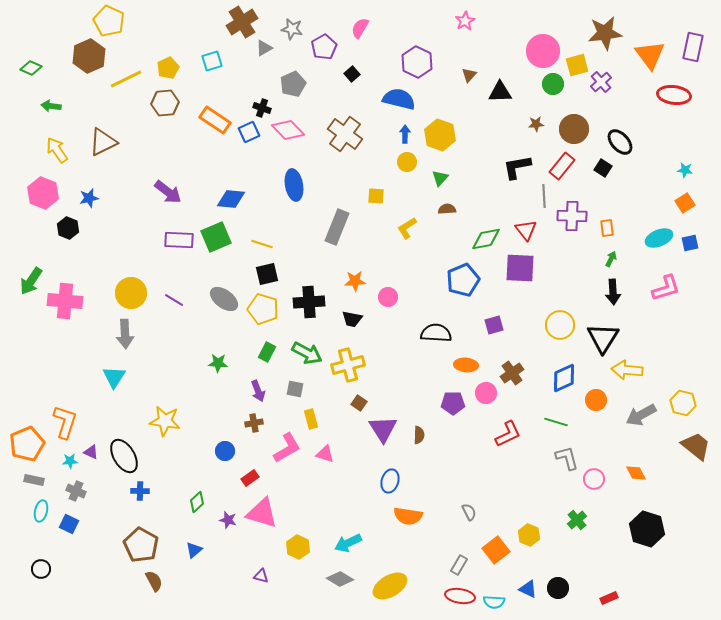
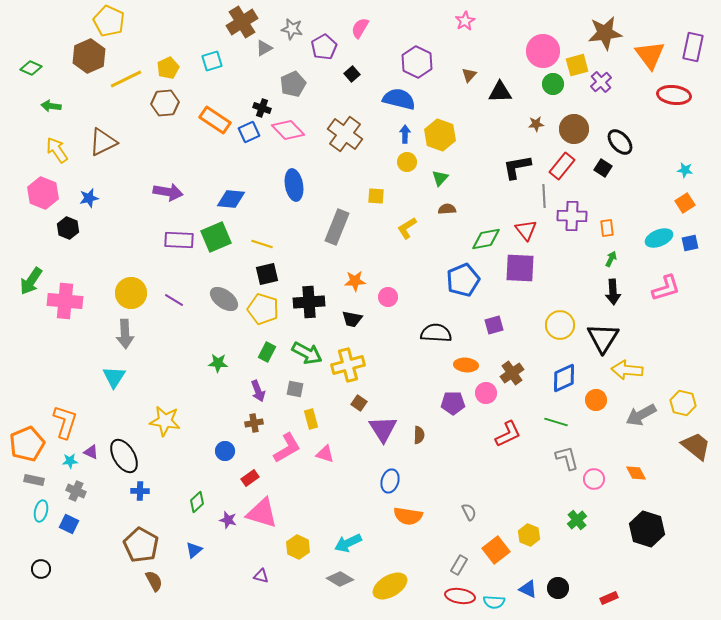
purple arrow at (168, 192): rotated 28 degrees counterclockwise
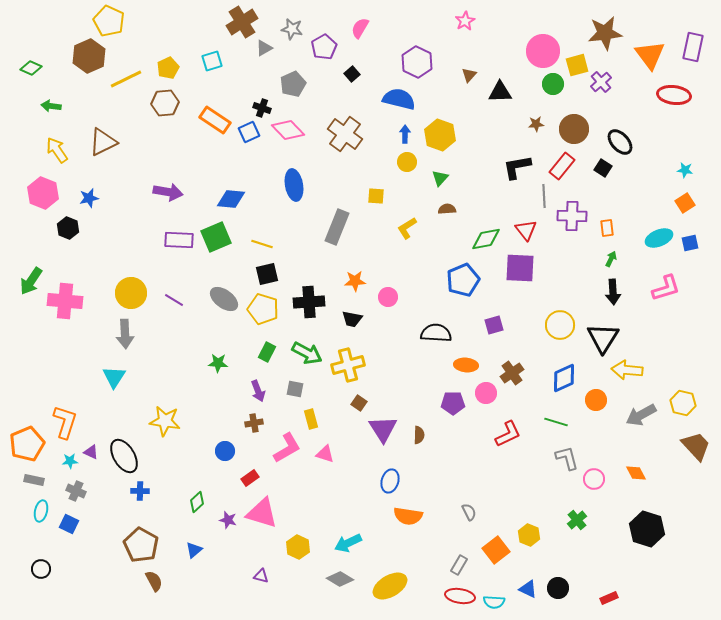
brown trapezoid at (696, 446): rotated 8 degrees clockwise
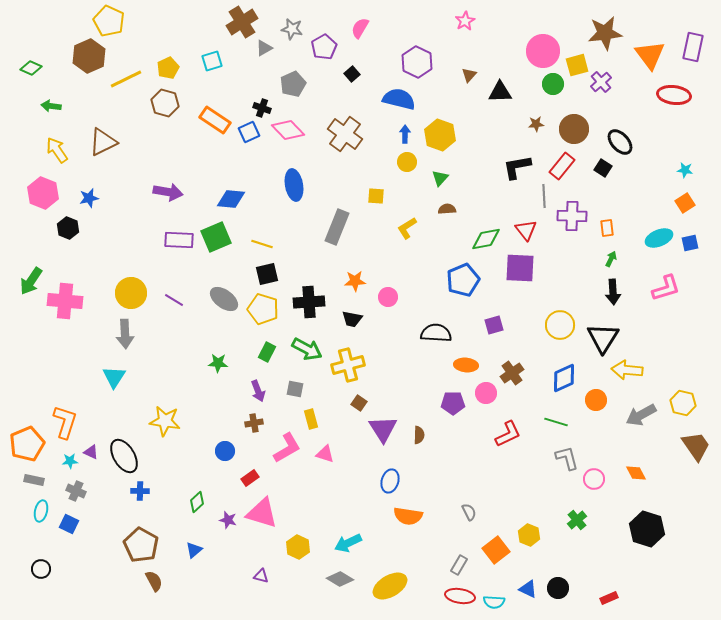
brown hexagon at (165, 103): rotated 20 degrees clockwise
green arrow at (307, 353): moved 4 px up
brown trapezoid at (696, 446): rotated 8 degrees clockwise
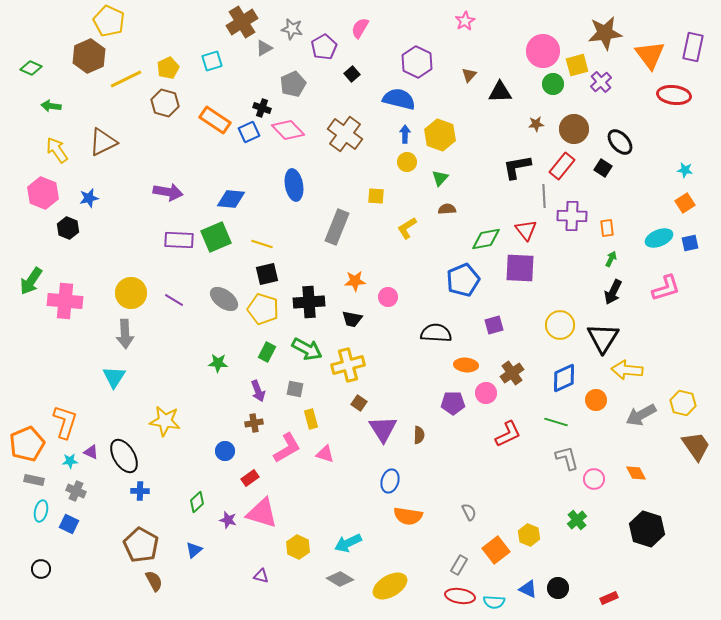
black arrow at (613, 292): rotated 30 degrees clockwise
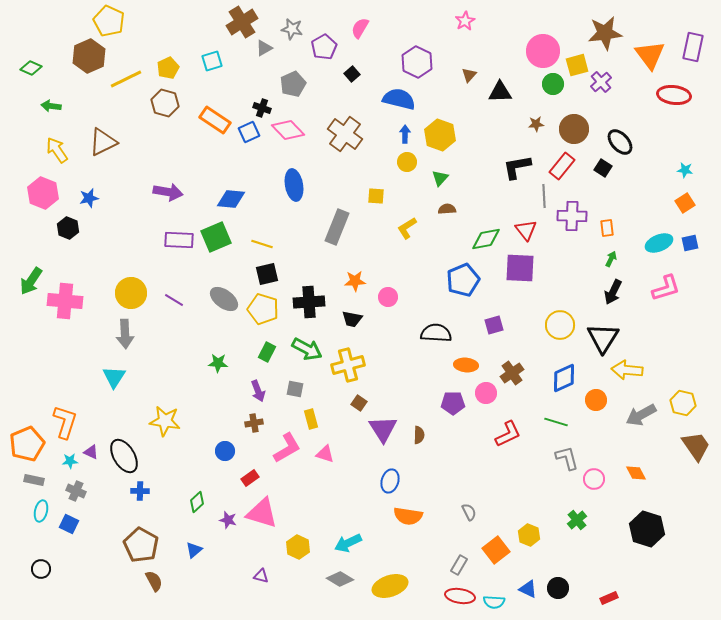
cyan ellipse at (659, 238): moved 5 px down
yellow ellipse at (390, 586): rotated 12 degrees clockwise
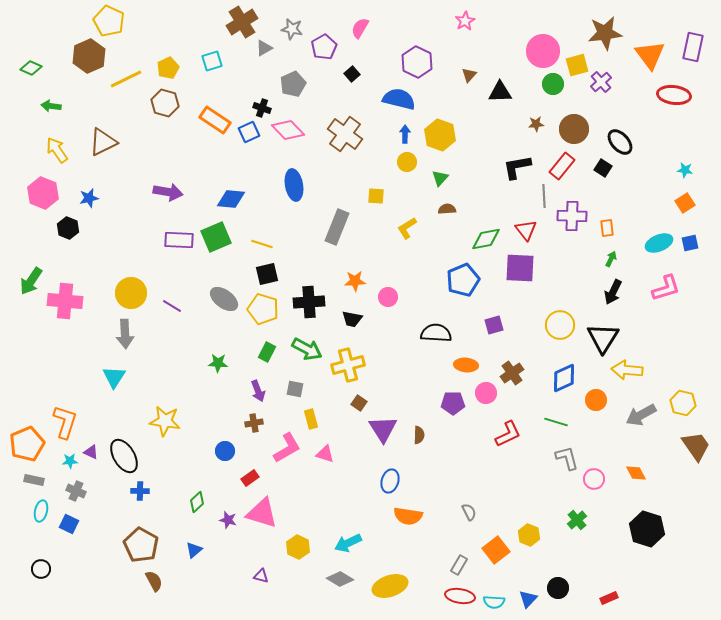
purple line at (174, 300): moved 2 px left, 6 px down
blue triangle at (528, 589): moved 10 px down; rotated 48 degrees clockwise
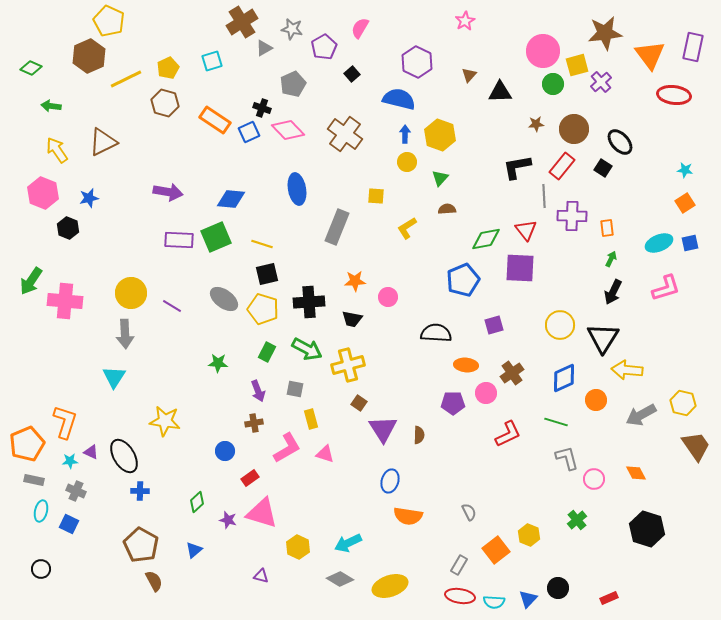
blue ellipse at (294, 185): moved 3 px right, 4 px down
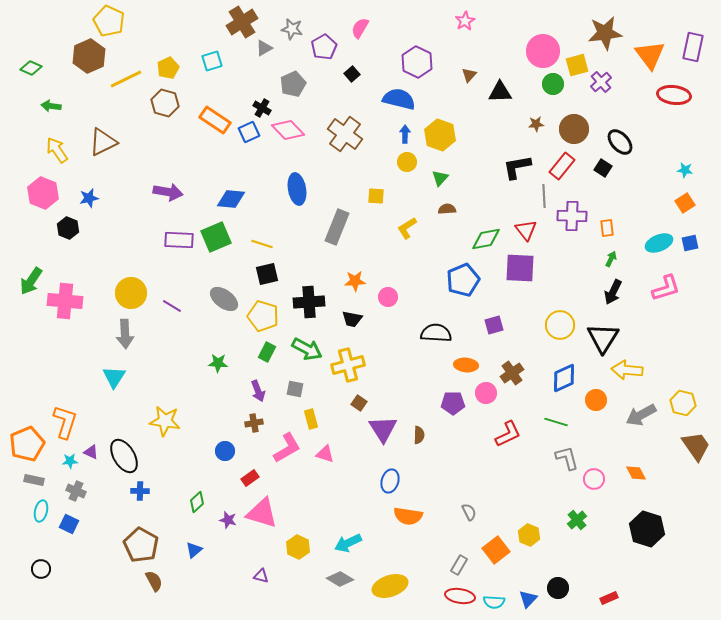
black cross at (262, 108): rotated 12 degrees clockwise
yellow pentagon at (263, 309): moved 7 px down
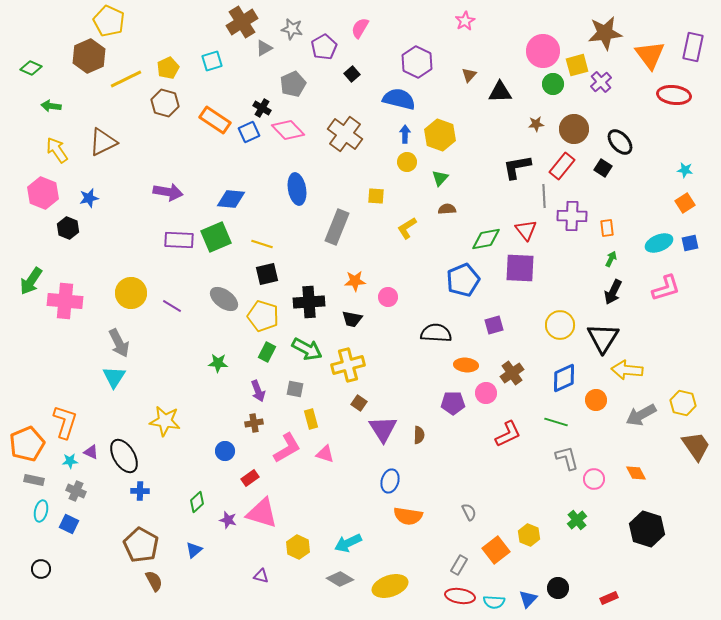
gray arrow at (125, 334): moved 6 px left, 9 px down; rotated 24 degrees counterclockwise
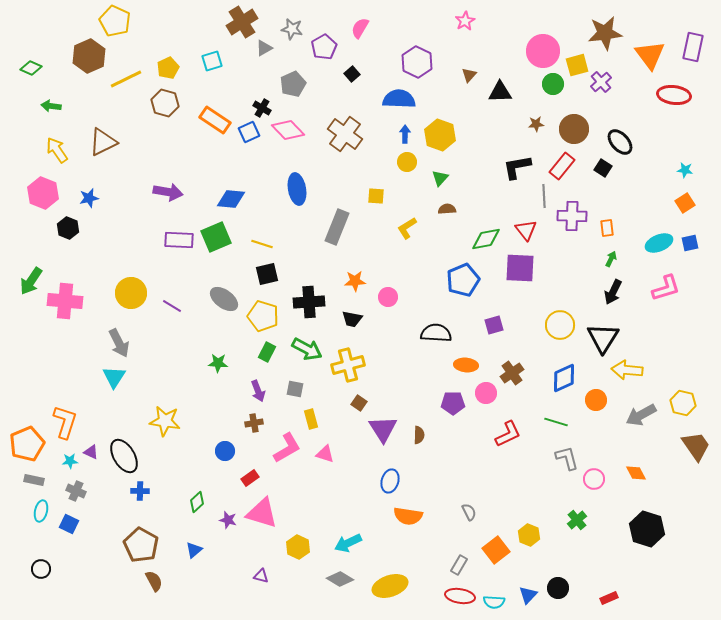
yellow pentagon at (109, 21): moved 6 px right
blue semicircle at (399, 99): rotated 12 degrees counterclockwise
blue triangle at (528, 599): moved 4 px up
